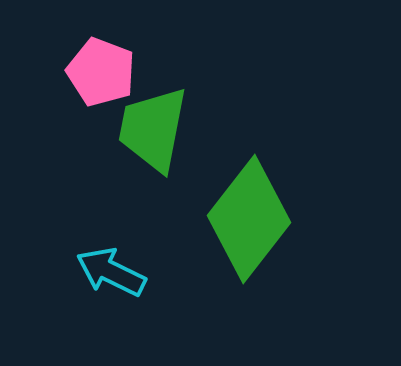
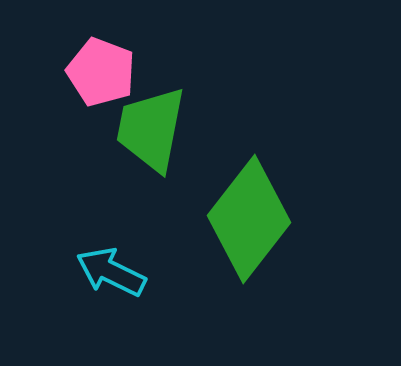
green trapezoid: moved 2 px left
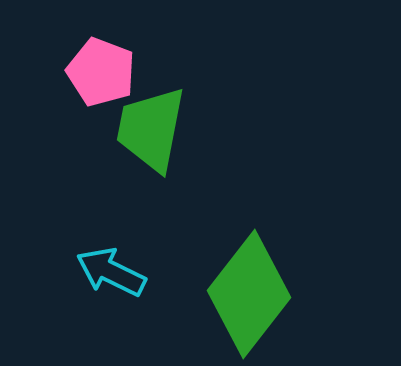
green diamond: moved 75 px down
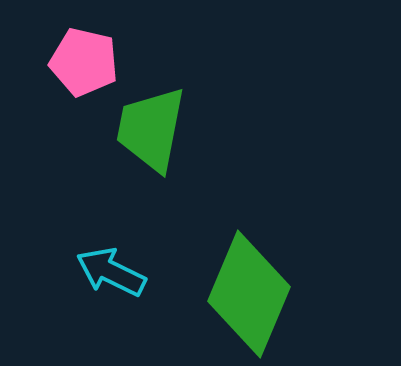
pink pentagon: moved 17 px left, 10 px up; rotated 8 degrees counterclockwise
green diamond: rotated 15 degrees counterclockwise
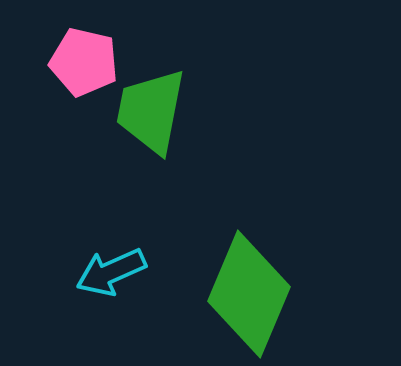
green trapezoid: moved 18 px up
cyan arrow: rotated 50 degrees counterclockwise
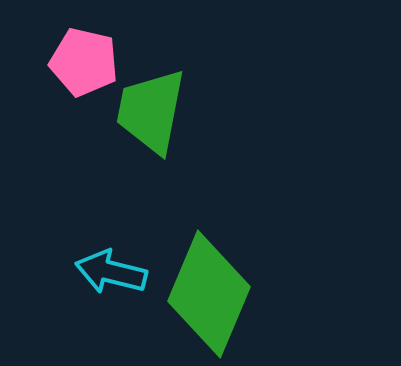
cyan arrow: rotated 38 degrees clockwise
green diamond: moved 40 px left
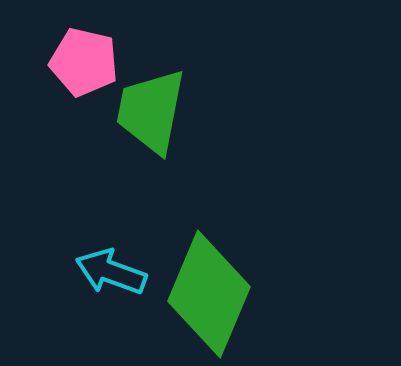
cyan arrow: rotated 6 degrees clockwise
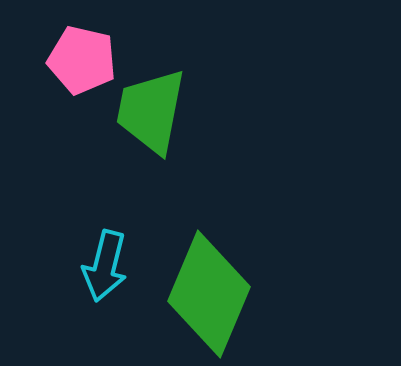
pink pentagon: moved 2 px left, 2 px up
cyan arrow: moved 6 px left, 6 px up; rotated 96 degrees counterclockwise
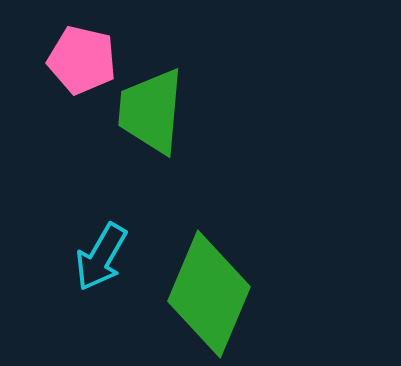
green trapezoid: rotated 6 degrees counterclockwise
cyan arrow: moved 4 px left, 9 px up; rotated 16 degrees clockwise
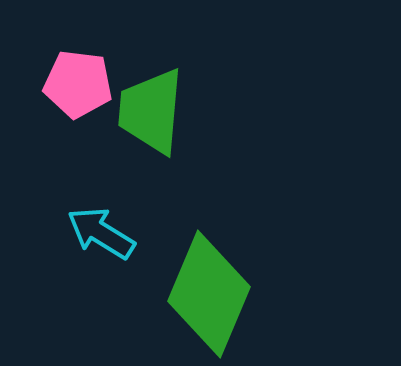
pink pentagon: moved 4 px left, 24 px down; rotated 6 degrees counterclockwise
cyan arrow: moved 24 px up; rotated 92 degrees clockwise
